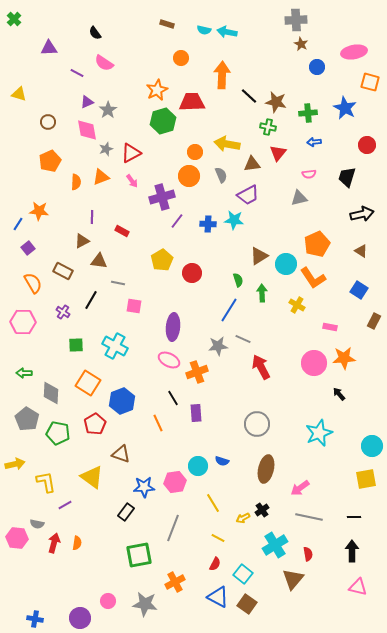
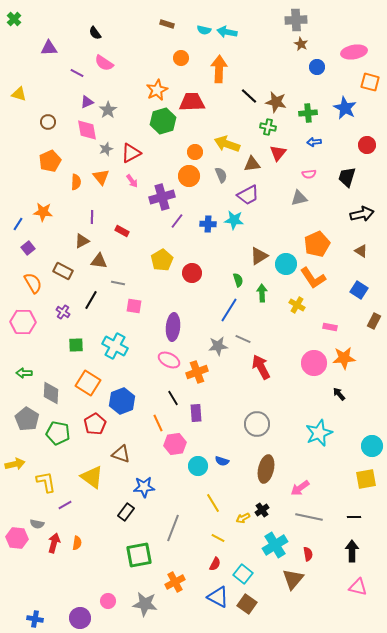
orange arrow at (222, 75): moved 3 px left, 6 px up
yellow arrow at (227, 144): rotated 10 degrees clockwise
orange triangle at (101, 177): rotated 48 degrees counterclockwise
orange star at (39, 211): moved 4 px right, 1 px down
pink hexagon at (175, 482): moved 38 px up
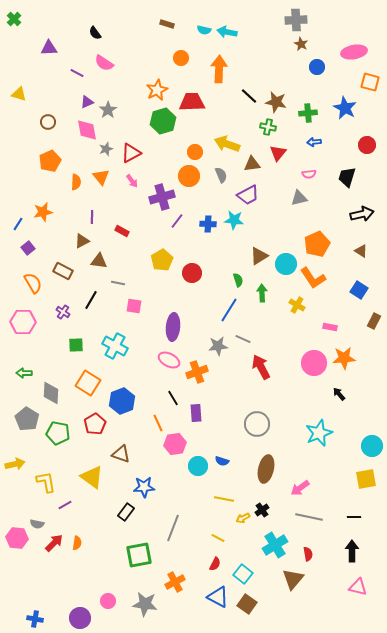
orange star at (43, 212): rotated 18 degrees counterclockwise
yellow line at (213, 503): moved 11 px right, 4 px up; rotated 48 degrees counterclockwise
red arrow at (54, 543): rotated 30 degrees clockwise
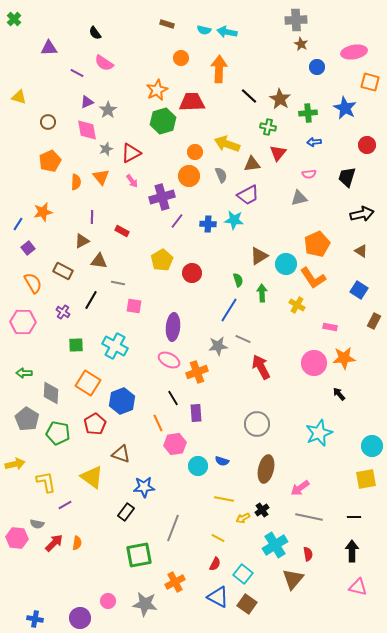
yellow triangle at (19, 94): moved 3 px down
brown star at (276, 102): moved 4 px right, 3 px up; rotated 20 degrees clockwise
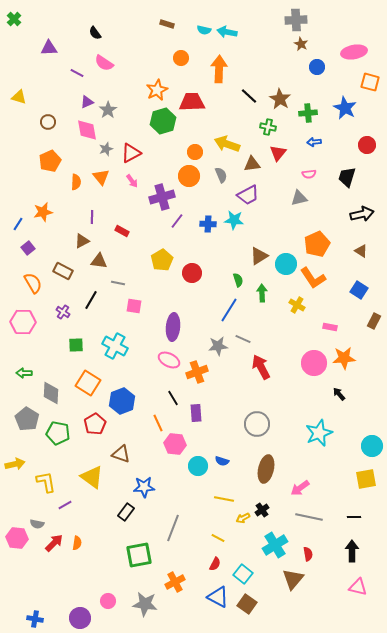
pink hexagon at (175, 444): rotated 15 degrees clockwise
